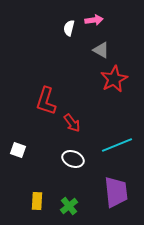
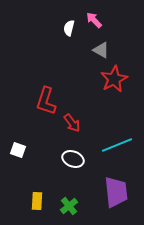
pink arrow: rotated 126 degrees counterclockwise
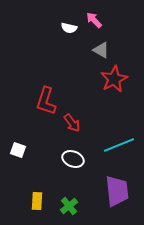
white semicircle: rotated 91 degrees counterclockwise
cyan line: moved 2 px right
purple trapezoid: moved 1 px right, 1 px up
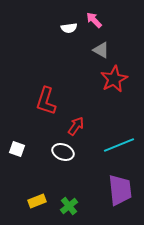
white semicircle: rotated 21 degrees counterclockwise
red arrow: moved 4 px right, 3 px down; rotated 108 degrees counterclockwise
white square: moved 1 px left, 1 px up
white ellipse: moved 10 px left, 7 px up
purple trapezoid: moved 3 px right, 1 px up
yellow rectangle: rotated 66 degrees clockwise
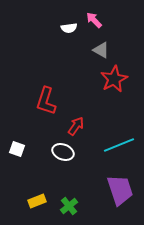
purple trapezoid: rotated 12 degrees counterclockwise
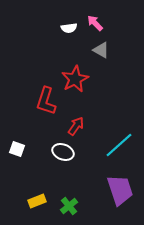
pink arrow: moved 1 px right, 3 px down
red star: moved 39 px left
cyan line: rotated 20 degrees counterclockwise
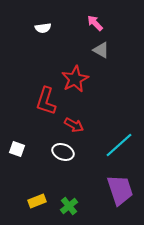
white semicircle: moved 26 px left
red arrow: moved 2 px left, 1 px up; rotated 84 degrees clockwise
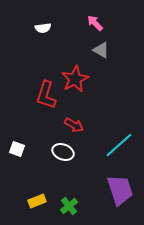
red L-shape: moved 6 px up
